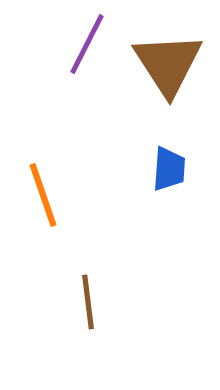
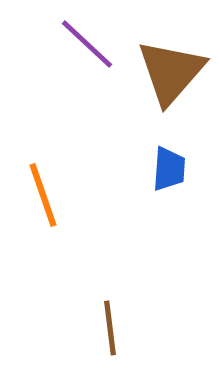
purple line: rotated 74 degrees counterclockwise
brown triangle: moved 3 px right, 8 px down; rotated 14 degrees clockwise
brown line: moved 22 px right, 26 px down
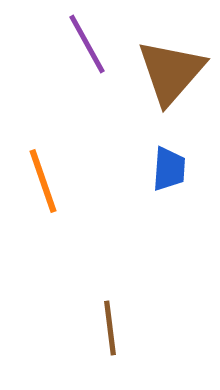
purple line: rotated 18 degrees clockwise
orange line: moved 14 px up
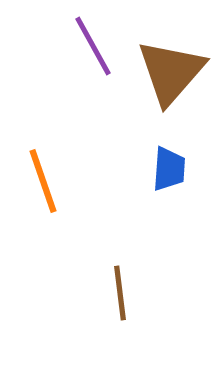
purple line: moved 6 px right, 2 px down
brown line: moved 10 px right, 35 px up
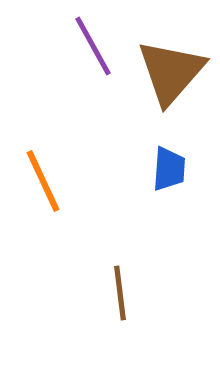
orange line: rotated 6 degrees counterclockwise
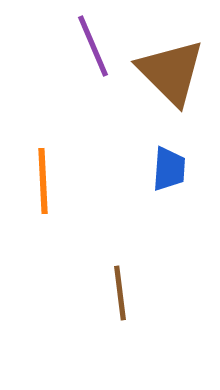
purple line: rotated 6 degrees clockwise
brown triangle: rotated 26 degrees counterclockwise
orange line: rotated 22 degrees clockwise
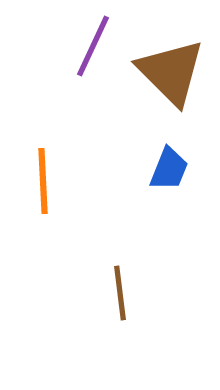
purple line: rotated 48 degrees clockwise
blue trapezoid: rotated 18 degrees clockwise
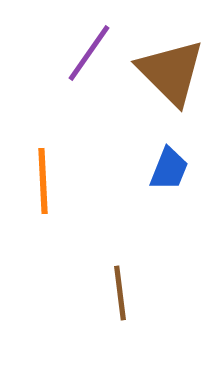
purple line: moved 4 px left, 7 px down; rotated 10 degrees clockwise
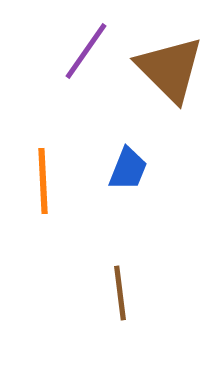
purple line: moved 3 px left, 2 px up
brown triangle: moved 1 px left, 3 px up
blue trapezoid: moved 41 px left
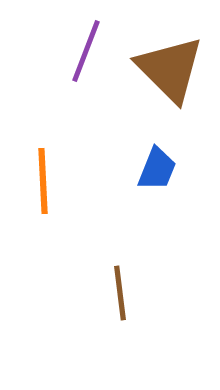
purple line: rotated 14 degrees counterclockwise
blue trapezoid: moved 29 px right
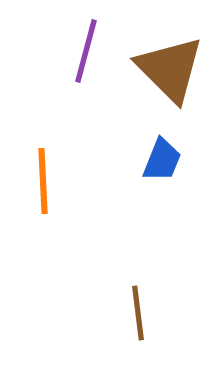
purple line: rotated 6 degrees counterclockwise
blue trapezoid: moved 5 px right, 9 px up
brown line: moved 18 px right, 20 px down
